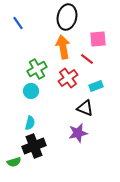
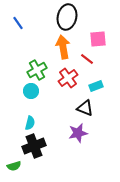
green cross: moved 1 px down
green semicircle: moved 4 px down
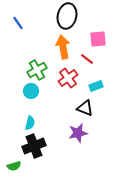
black ellipse: moved 1 px up
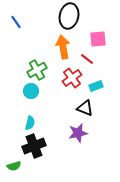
black ellipse: moved 2 px right
blue line: moved 2 px left, 1 px up
red cross: moved 4 px right
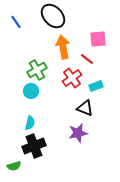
black ellipse: moved 16 px left; rotated 55 degrees counterclockwise
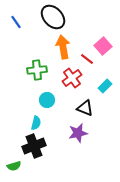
black ellipse: moved 1 px down
pink square: moved 5 px right, 7 px down; rotated 36 degrees counterclockwise
green cross: rotated 24 degrees clockwise
cyan rectangle: moved 9 px right; rotated 24 degrees counterclockwise
cyan circle: moved 16 px right, 9 px down
cyan semicircle: moved 6 px right
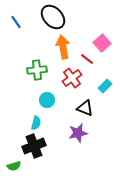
pink square: moved 1 px left, 3 px up
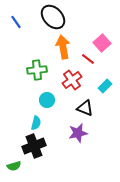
red line: moved 1 px right
red cross: moved 2 px down
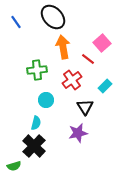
cyan circle: moved 1 px left
black triangle: moved 1 px up; rotated 36 degrees clockwise
black cross: rotated 25 degrees counterclockwise
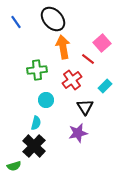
black ellipse: moved 2 px down
